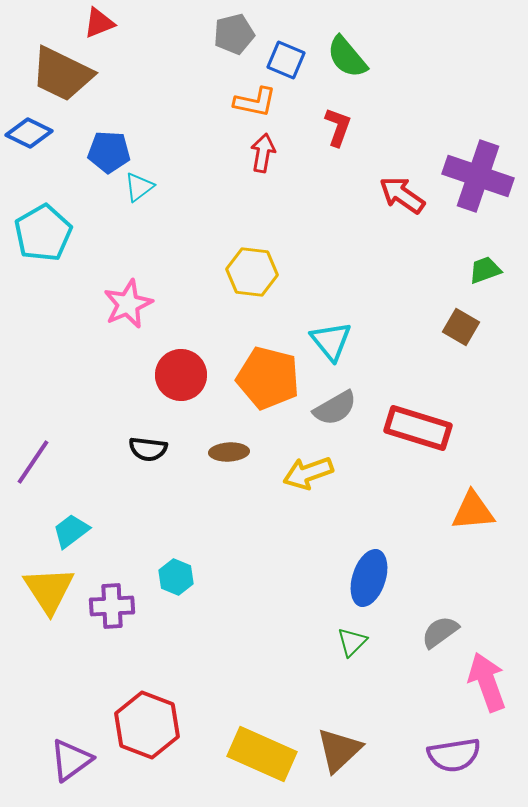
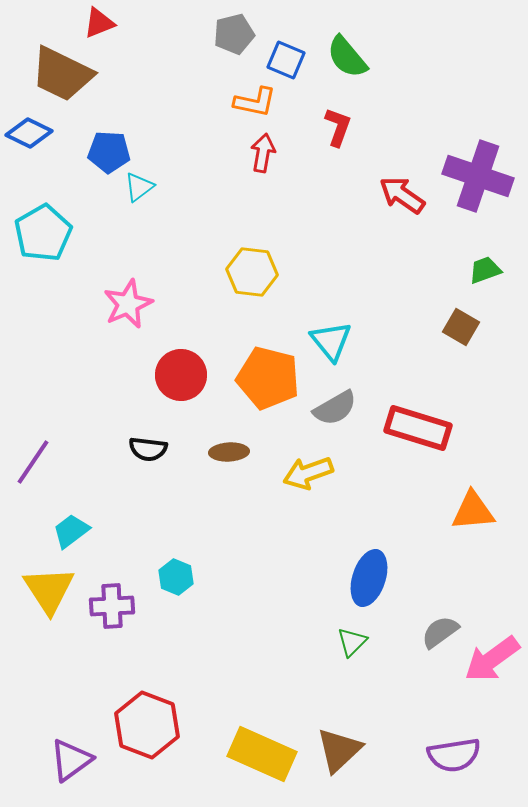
pink arrow at (487, 682): moved 5 px right, 23 px up; rotated 106 degrees counterclockwise
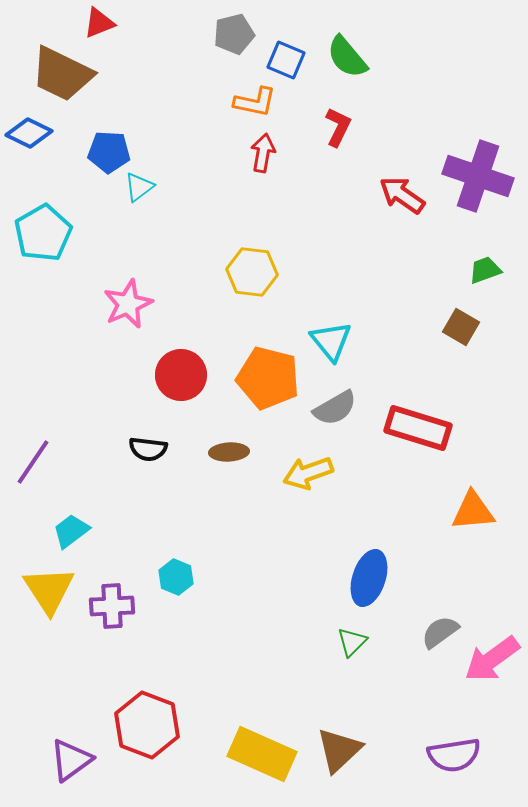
red L-shape at (338, 127): rotated 6 degrees clockwise
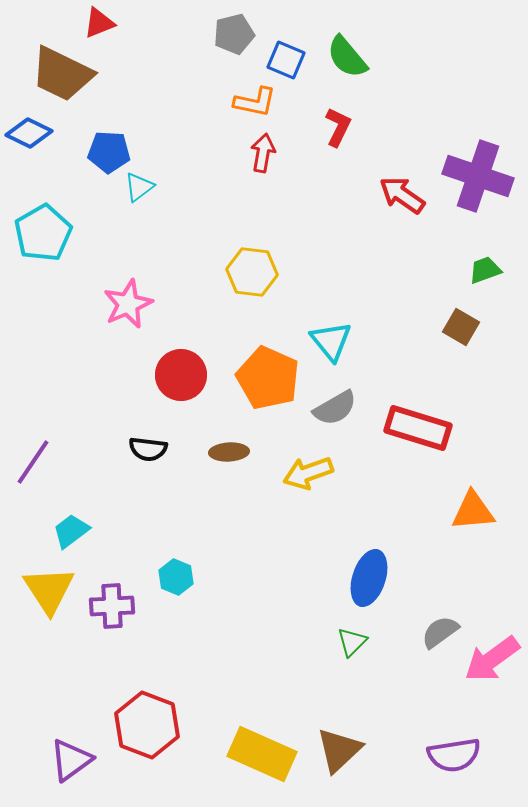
orange pentagon at (268, 378): rotated 10 degrees clockwise
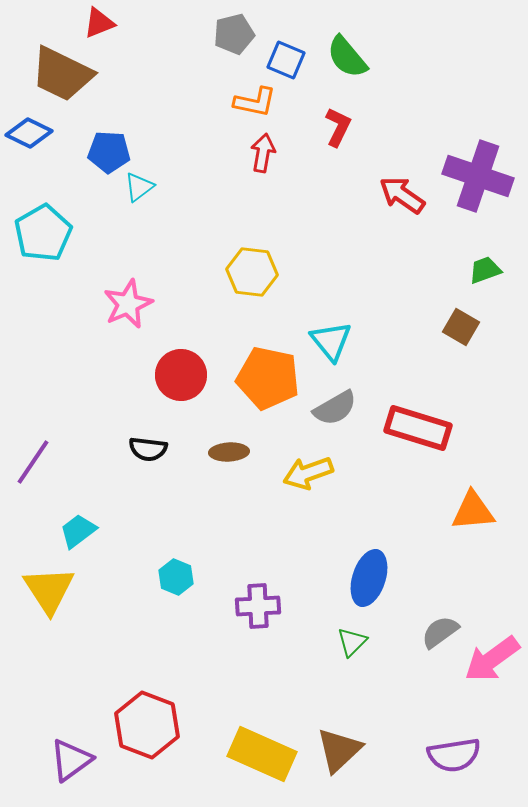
orange pentagon at (268, 378): rotated 12 degrees counterclockwise
cyan trapezoid at (71, 531): moved 7 px right
purple cross at (112, 606): moved 146 px right
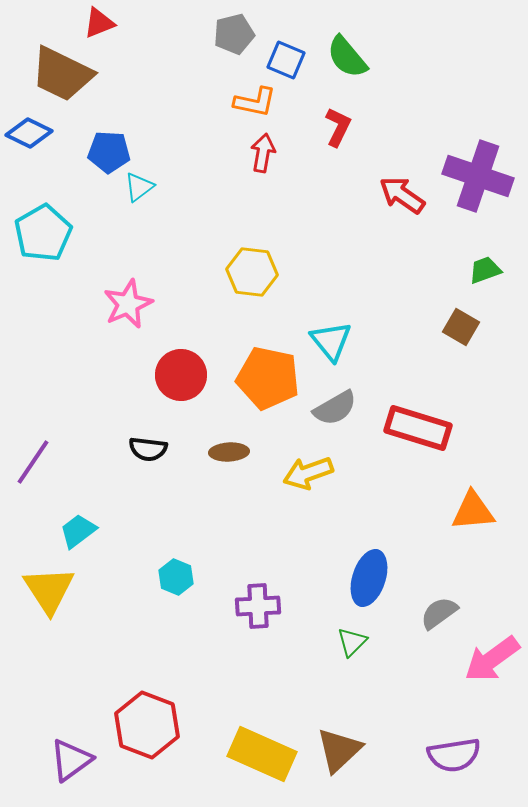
gray semicircle at (440, 632): moved 1 px left, 19 px up
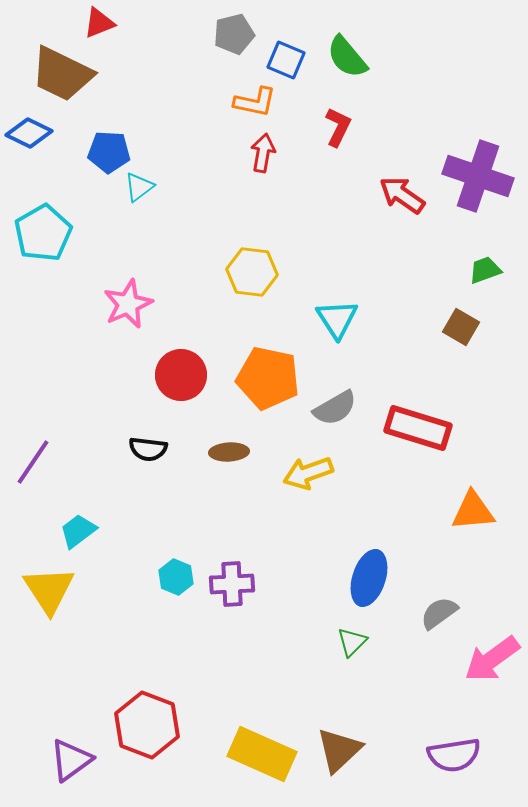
cyan triangle at (331, 341): moved 6 px right, 22 px up; rotated 6 degrees clockwise
purple cross at (258, 606): moved 26 px left, 22 px up
